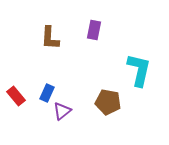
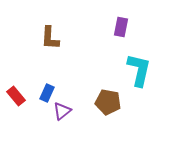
purple rectangle: moved 27 px right, 3 px up
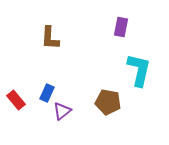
red rectangle: moved 4 px down
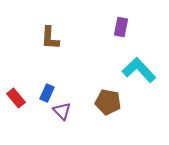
cyan L-shape: rotated 56 degrees counterclockwise
red rectangle: moved 2 px up
purple triangle: rotated 36 degrees counterclockwise
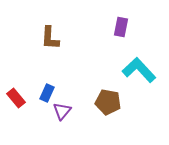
purple triangle: rotated 24 degrees clockwise
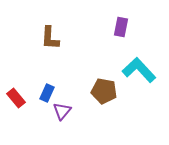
brown pentagon: moved 4 px left, 11 px up
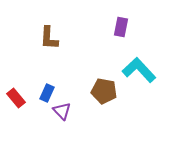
brown L-shape: moved 1 px left
purple triangle: rotated 24 degrees counterclockwise
